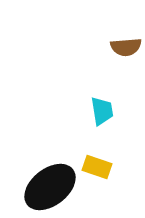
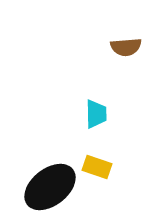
cyan trapezoid: moved 6 px left, 3 px down; rotated 8 degrees clockwise
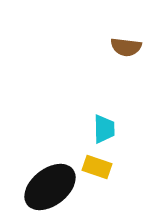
brown semicircle: rotated 12 degrees clockwise
cyan trapezoid: moved 8 px right, 15 px down
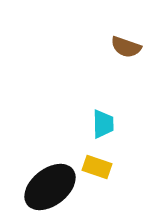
brown semicircle: rotated 12 degrees clockwise
cyan trapezoid: moved 1 px left, 5 px up
